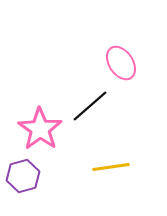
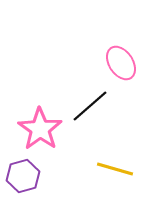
yellow line: moved 4 px right, 2 px down; rotated 24 degrees clockwise
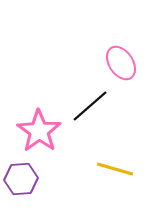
pink star: moved 1 px left, 2 px down
purple hexagon: moved 2 px left, 3 px down; rotated 12 degrees clockwise
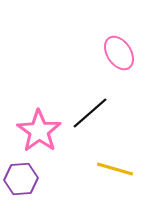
pink ellipse: moved 2 px left, 10 px up
black line: moved 7 px down
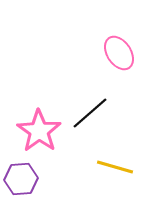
yellow line: moved 2 px up
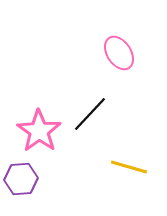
black line: moved 1 px down; rotated 6 degrees counterclockwise
yellow line: moved 14 px right
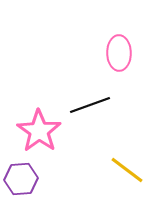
pink ellipse: rotated 32 degrees clockwise
black line: moved 9 px up; rotated 27 degrees clockwise
yellow line: moved 2 px left, 3 px down; rotated 21 degrees clockwise
